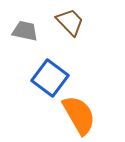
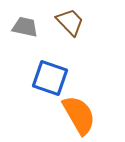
gray trapezoid: moved 4 px up
blue square: rotated 18 degrees counterclockwise
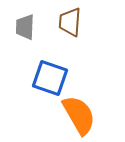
brown trapezoid: rotated 132 degrees counterclockwise
gray trapezoid: rotated 100 degrees counterclockwise
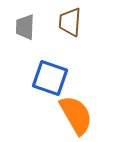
orange semicircle: moved 3 px left
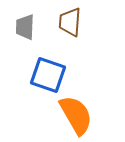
blue square: moved 2 px left, 3 px up
